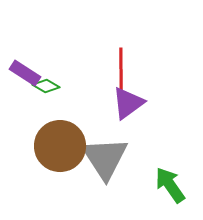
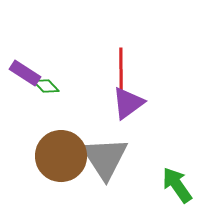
green diamond: rotated 16 degrees clockwise
brown circle: moved 1 px right, 10 px down
green arrow: moved 7 px right
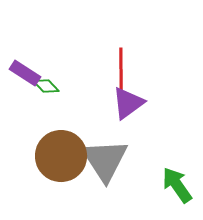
gray triangle: moved 2 px down
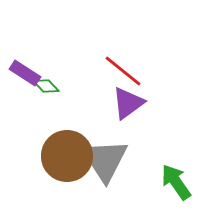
red line: moved 2 px right, 2 px down; rotated 51 degrees counterclockwise
brown circle: moved 6 px right
green arrow: moved 1 px left, 3 px up
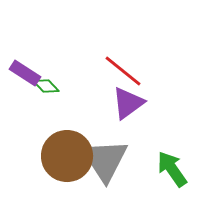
green arrow: moved 4 px left, 13 px up
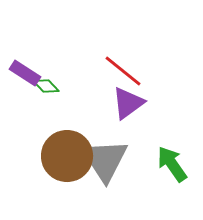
green arrow: moved 5 px up
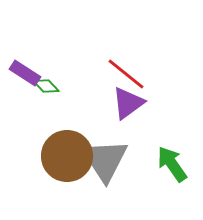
red line: moved 3 px right, 3 px down
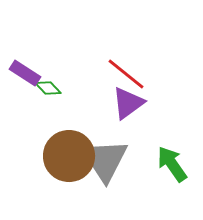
green diamond: moved 2 px right, 2 px down
brown circle: moved 2 px right
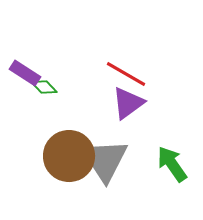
red line: rotated 9 degrees counterclockwise
green diamond: moved 4 px left, 1 px up
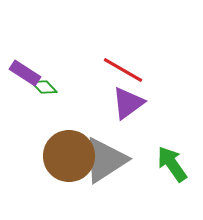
red line: moved 3 px left, 4 px up
gray triangle: rotated 30 degrees clockwise
